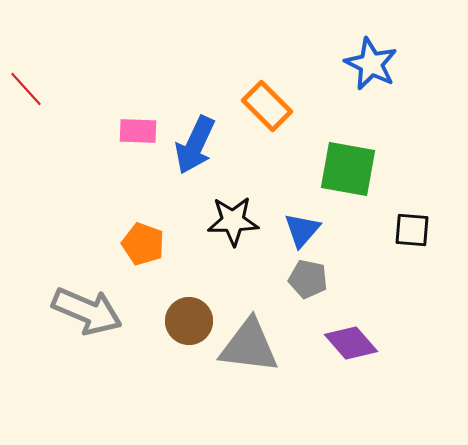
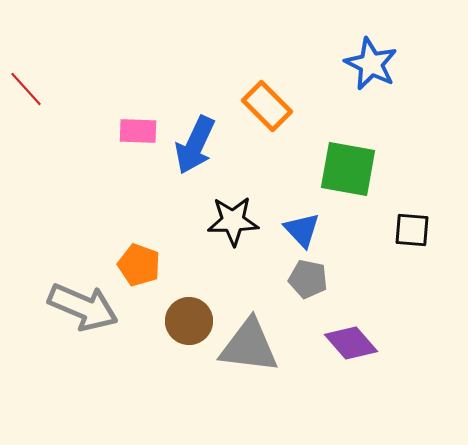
blue triangle: rotated 24 degrees counterclockwise
orange pentagon: moved 4 px left, 21 px down
gray arrow: moved 4 px left, 4 px up
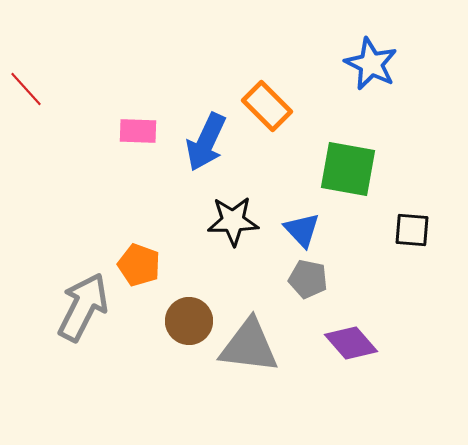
blue arrow: moved 11 px right, 3 px up
gray arrow: rotated 86 degrees counterclockwise
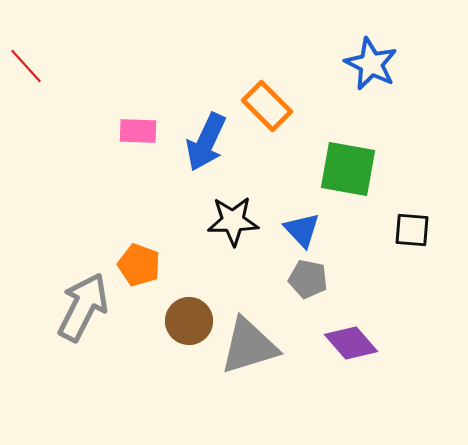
red line: moved 23 px up
gray triangle: rotated 24 degrees counterclockwise
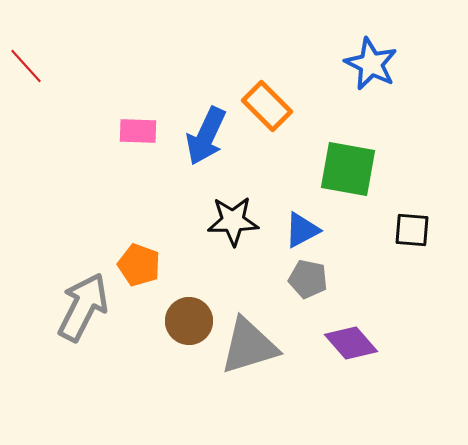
blue arrow: moved 6 px up
blue triangle: rotated 45 degrees clockwise
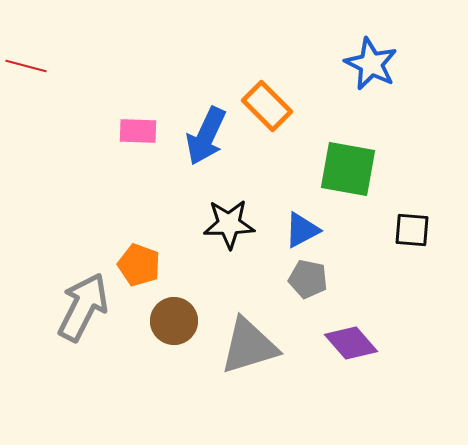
red line: rotated 33 degrees counterclockwise
black star: moved 4 px left, 3 px down
brown circle: moved 15 px left
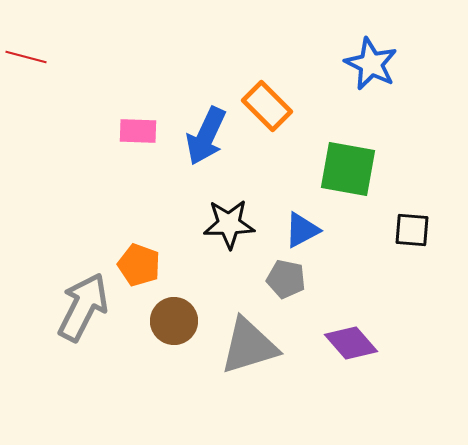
red line: moved 9 px up
gray pentagon: moved 22 px left
